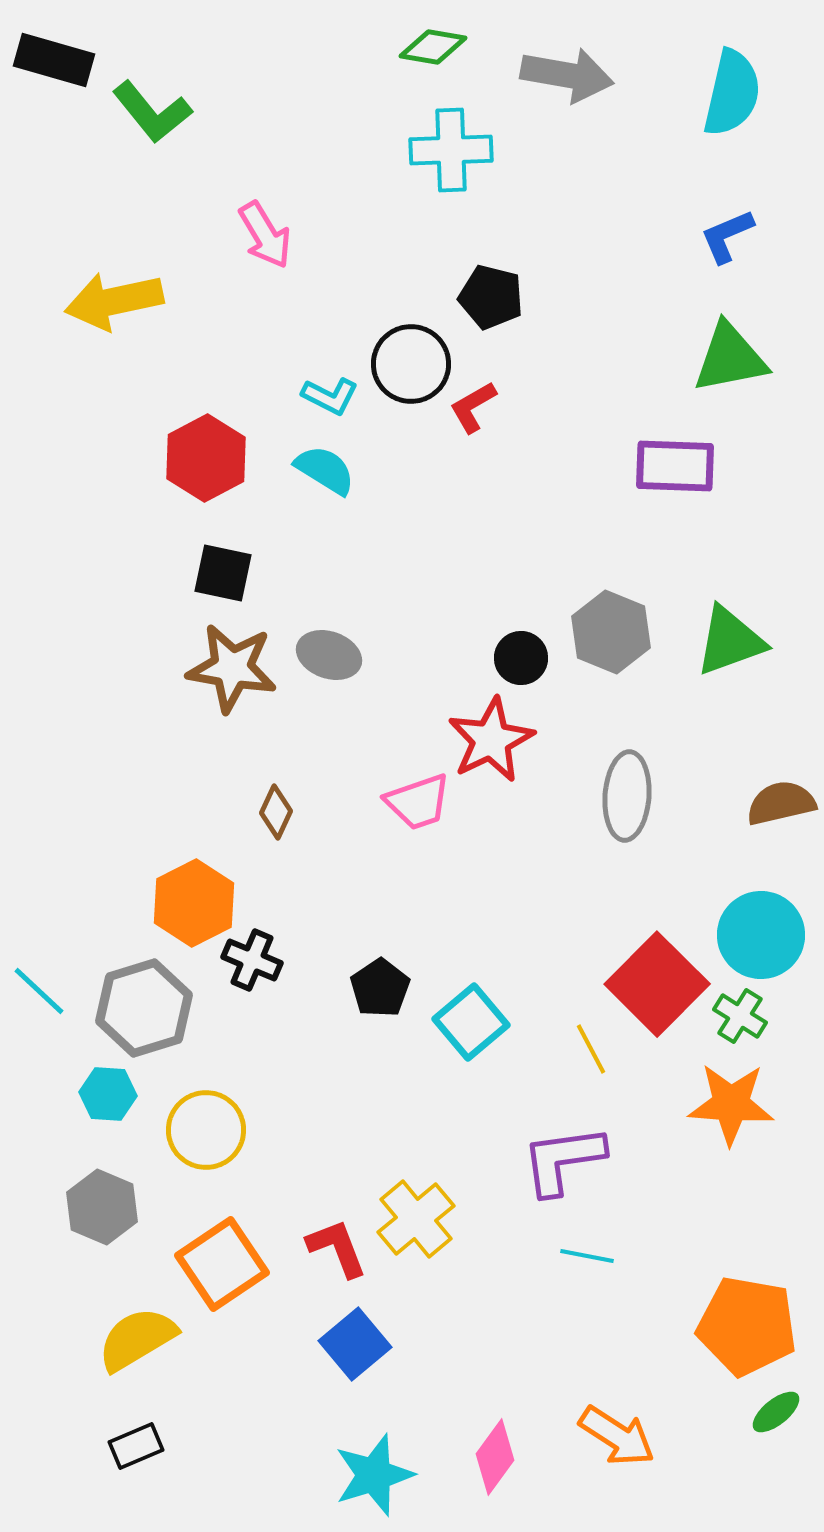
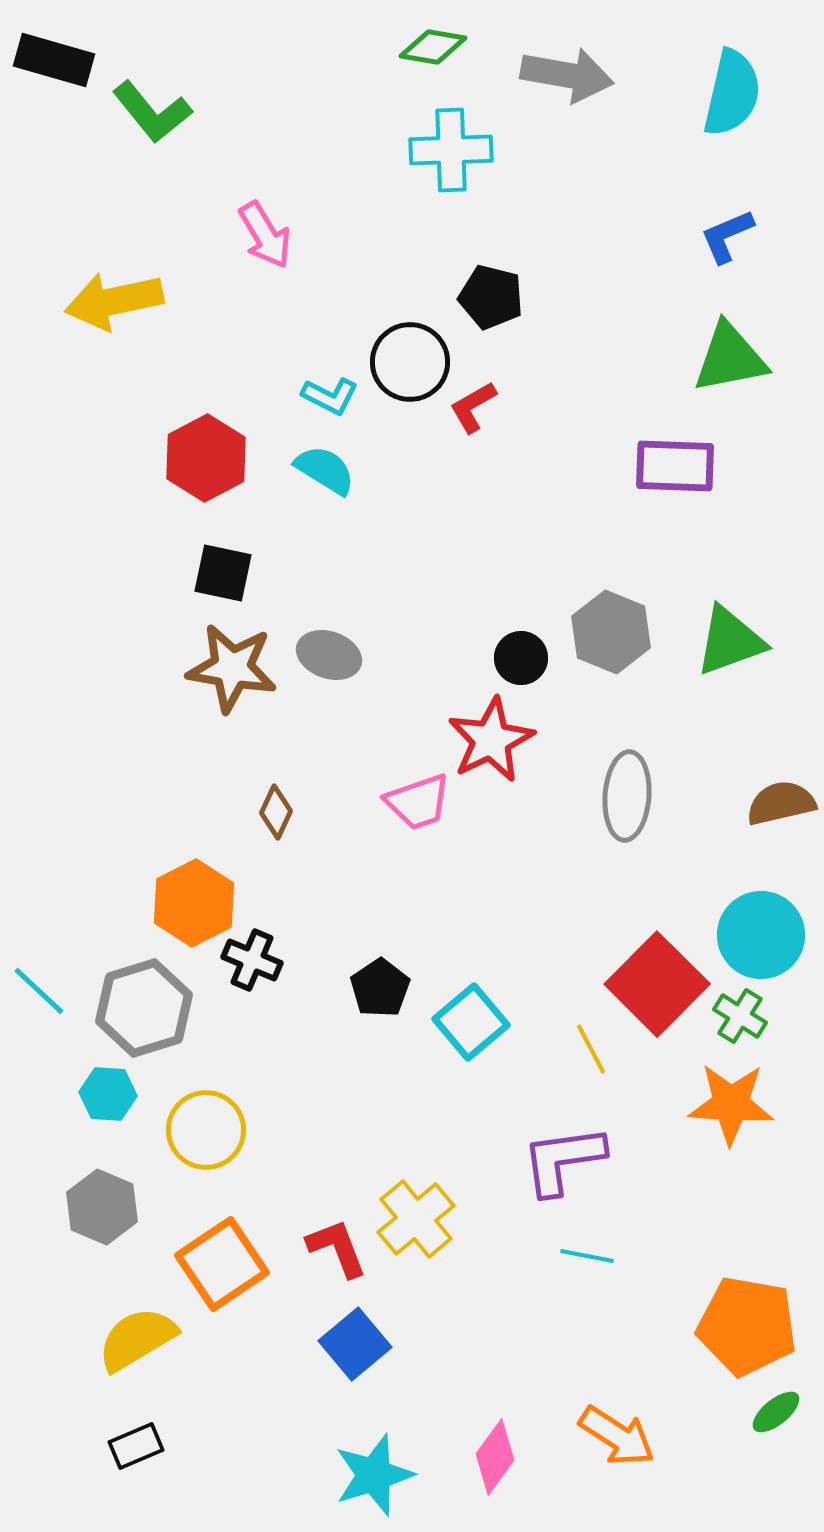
black circle at (411, 364): moved 1 px left, 2 px up
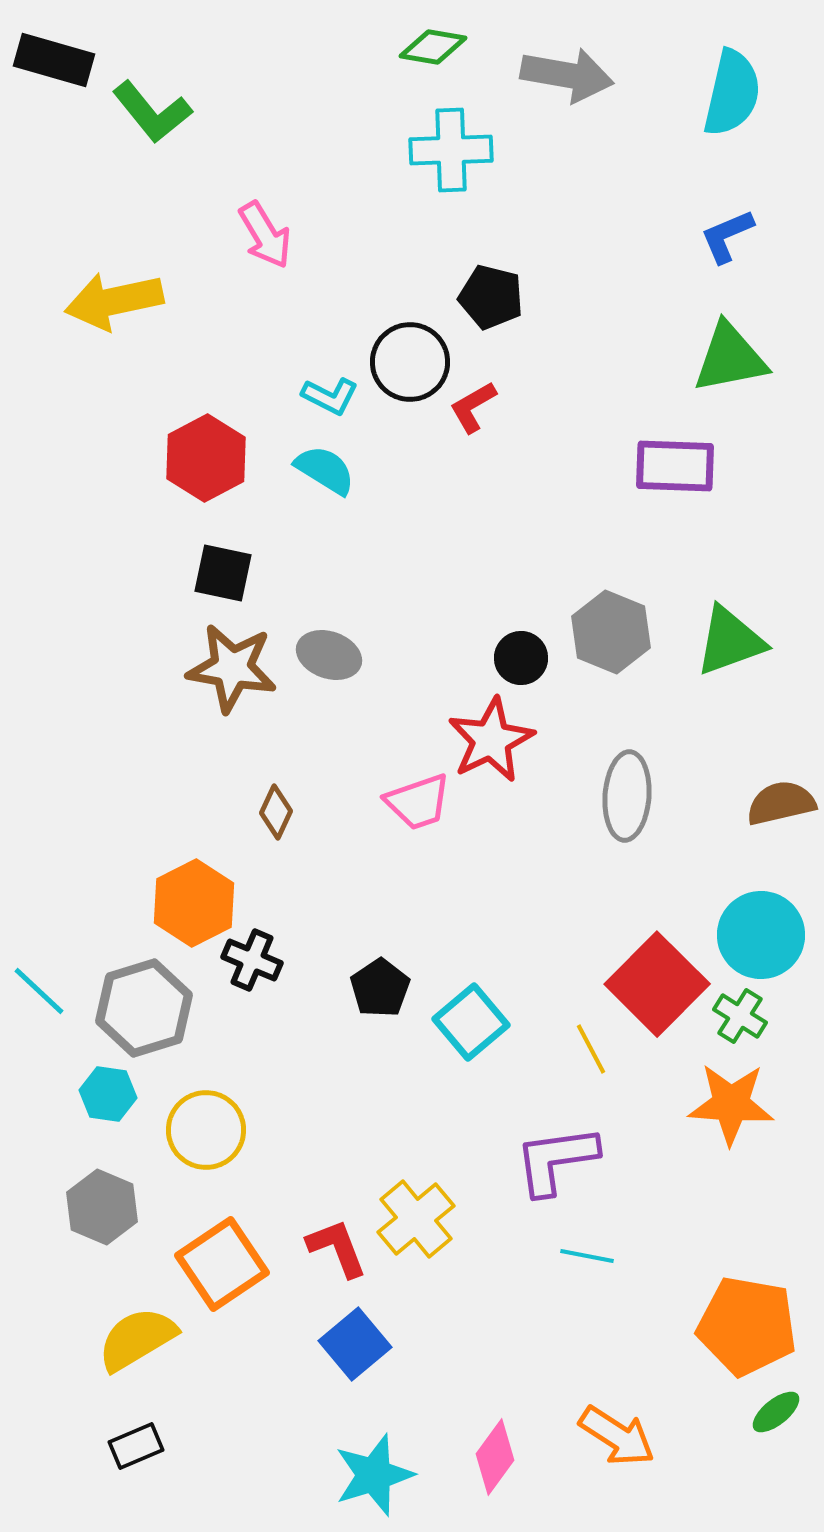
cyan hexagon at (108, 1094): rotated 4 degrees clockwise
purple L-shape at (563, 1160): moved 7 px left
